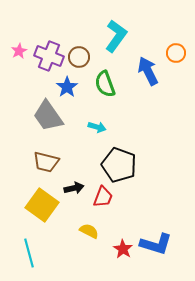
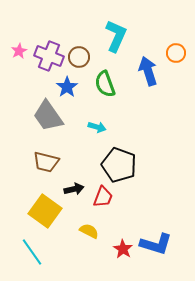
cyan L-shape: rotated 12 degrees counterclockwise
blue arrow: rotated 8 degrees clockwise
black arrow: moved 1 px down
yellow square: moved 3 px right, 6 px down
cyan line: moved 3 px right, 1 px up; rotated 20 degrees counterclockwise
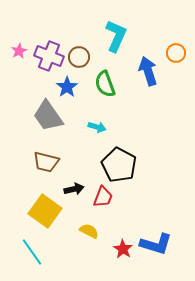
black pentagon: rotated 8 degrees clockwise
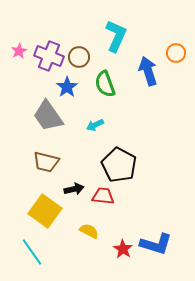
cyan arrow: moved 2 px left, 2 px up; rotated 138 degrees clockwise
red trapezoid: moved 1 px up; rotated 105 degrees counterclockwise
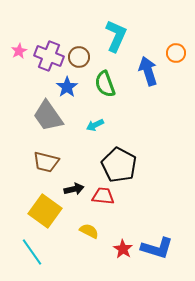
blue L-shape: moved 1 px right, 4 px down
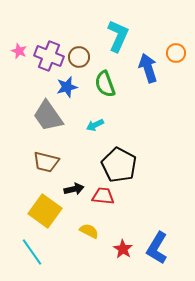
cyan L-shape: moved 2 px right
pink star: rotated 21 degrees counterclockwise
blue arrow: moved 3 px up
blue star: rotated 20 degrees clockwise
blue L-shape: rotated 104 degrees clockwise
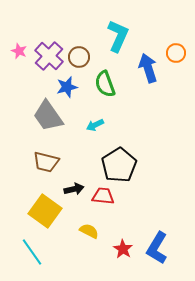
purple cross: rotated 20 degrees clockwise
black pentagon: rotated 12 degrees clockwise
